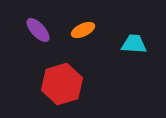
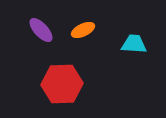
purple ellipse: moved 3 px right
red hexagon: rotated 15 degrees clockwise
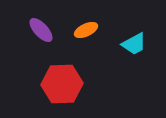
orange ellipse: moved 3 px right
cyan trapezoid: rotated 148 degrees clockwise
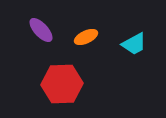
orange ellipse: moved 7 px down
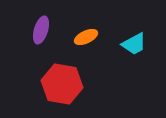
purple ellipse: rotated 60 degrees clockwise
red hexagon: rotated 12 degrees clockwise
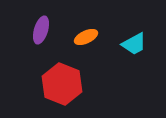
red hexagon: rotated 12 degrees clockwise
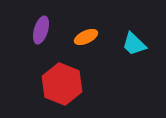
cyan trapezoid: rotated 72 degrees clockwise
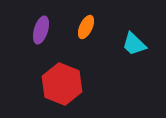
orange ellipse: moved 10 px up; rotated 40 degrees counterclockwise
